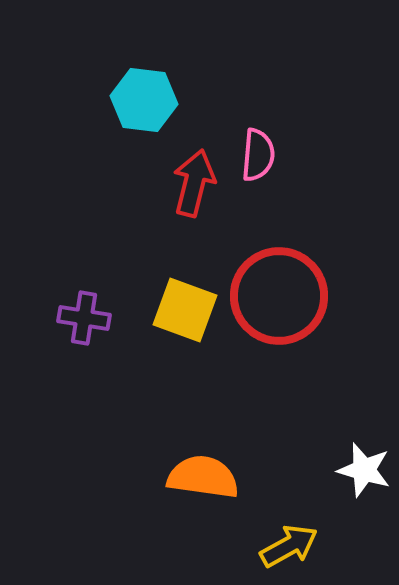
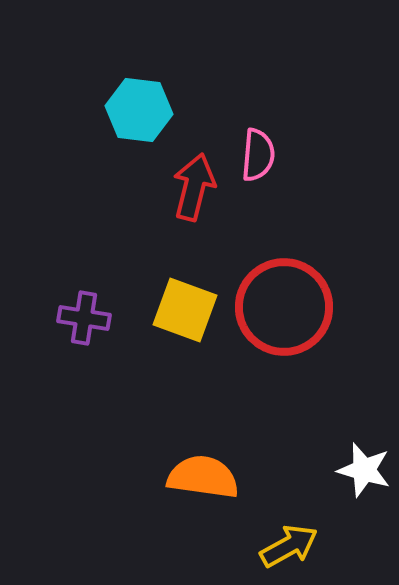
cyan hexagon: moved 5 px left, 10 px down
red arrow: moved 4 px down
red circle: moved 5 px right, 11 px down
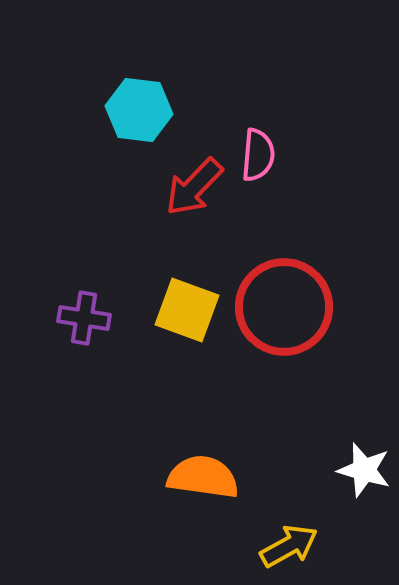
red arrow: rotated 150 degrees counterclockwise
yellow square: moved 2 px right
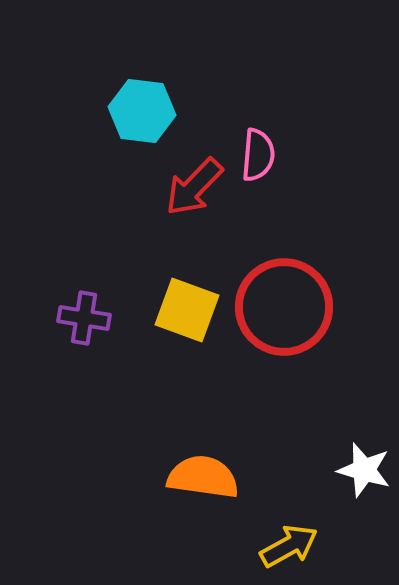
cyan hexagon: moved 3 px right, 1 px down
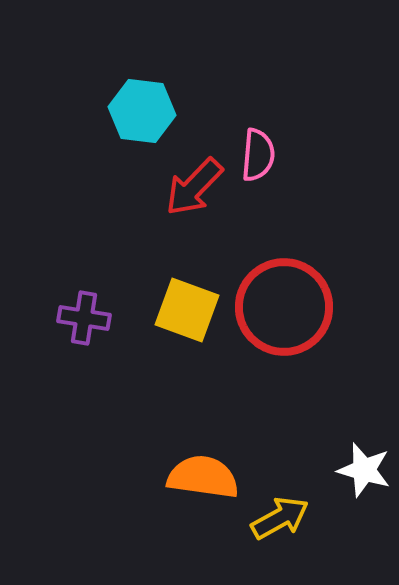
yellow arrow: moved 9 px left, 28 px up
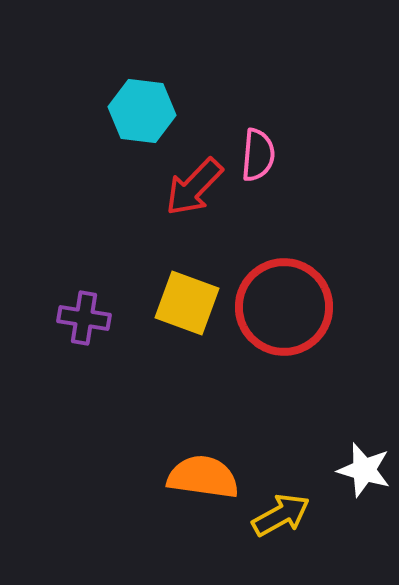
yellow square: moved 7 px up
yellow arrow: moved 1 px right, 3 px up
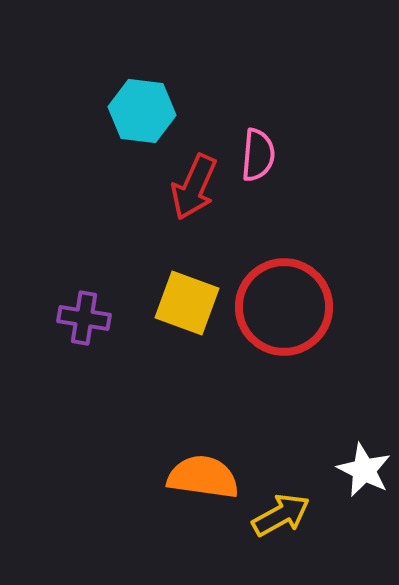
red arrow: rotated 20 degrees counterclockwise
white star: rotated 10 degrees clockwise
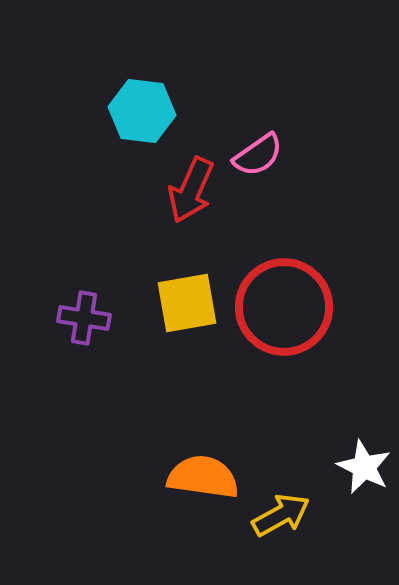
pink semicircle: rotated 50 degrees clockwise
red arrow: moved 3 px left, 3 px down
yellow square: rotated 30 degrees counterclockwise
white star: moved 3 px up
